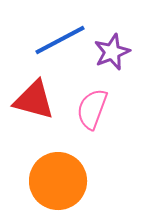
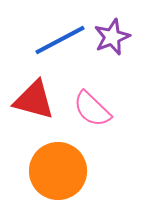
purple star: moved 15 px up
pink semicircle: rotated 66 degrees counterclockwise
orange circle: moved 10 px up
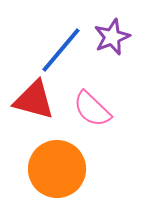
blue line: moved 1 px right, 10 px down; rotated 22 degrees counterclockwise
orange circle: moved 1 px left, 2 px up
